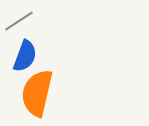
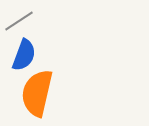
blue semicircle: moved 1 px left, 1 px up
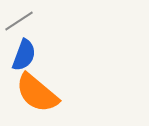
orange semicircle: rotated 63 degrees counterclockwise
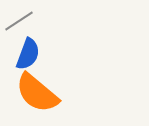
blue semicircle: moved 4 px right, 1 px up
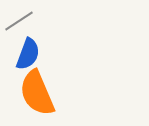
orange semicircle: rotated 27 degrees clockwise
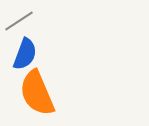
blue semicircle: moved 3 px left
